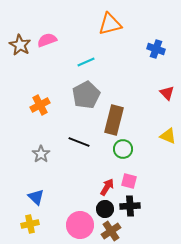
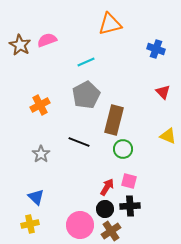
red triangle: moved 4 px left, 1 px up
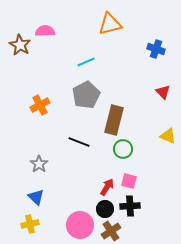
pink semicircle: moved 2 px left, 9 px up; rotated 18 degrees clockwise
gray star: moved 2 px left, 10 px down
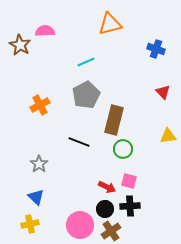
yellow triangle: rotated 30 degrees counterclockwise
red arrow: rotated 84 degrees clockwise
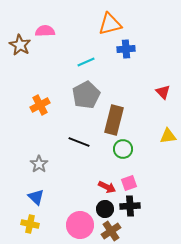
blue cross: moved 30 px left; rotated 24 degrees counterclockwise
pink square: moved 2 px down; rotated 35 degrees counterclockwise
yellow cross: rotated 24 degrees clockwise
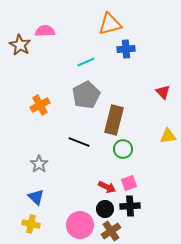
yellow cross: moved 1 px right
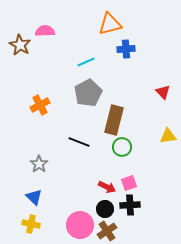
gray pentagon: moved 2 px right, 2 px up
green circle: moved 1 px left, 2 px up
blue triangle: moved 2 px left
black cross: moved 1 px up
brown cross: moved 4 px left
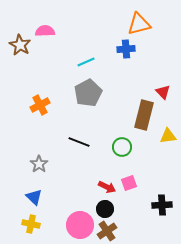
orange triangle: moved 29 px right
brown rectangle: moved 30 px right, 5 px up
black cross: moved 32 px right
